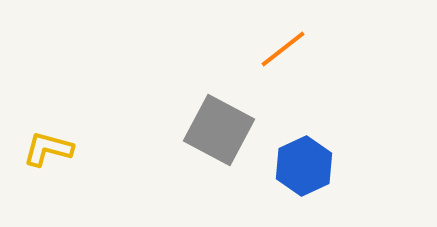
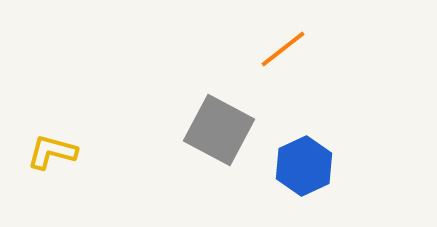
yellow L-shape: moved 4 px right, 3 px down
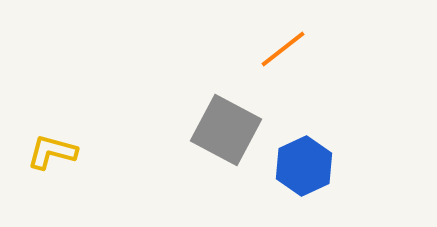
gray square: moved 7 px right
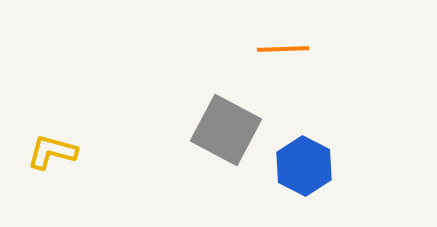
orange line: rotated 36 degrees clockwise
blue hexagon: rotated 8 degrees counterclockwise
